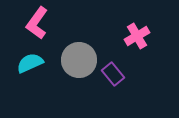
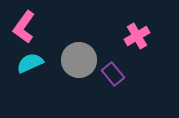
pink L-shape: moved 13 px left, 4 px down
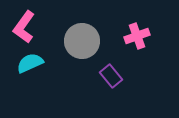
pink cross: rotated 10 degrees clockwise
gray circle: moved 3 px right, 19 px up
purple rectangle: moved 2 px left, 2 px down
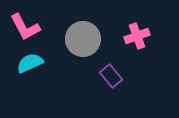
pink L-shape: moved 1 px right; rotated 64 degrees counterclockwise
gray circle: moved 1 px right, 2 px up
